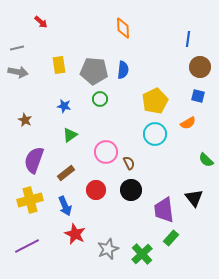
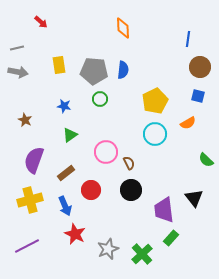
red circle: moved 5 px left
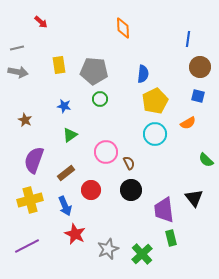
blue semicircle: moved 20 px right, 4 px down
green rectangle: rotated 56 degrees counterclockwise
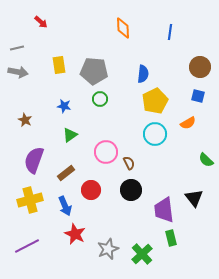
blue line: moved 18 px left, 7 px up
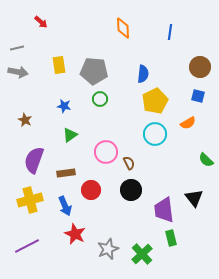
brown rectangle: rotated 30 degrees clockwise
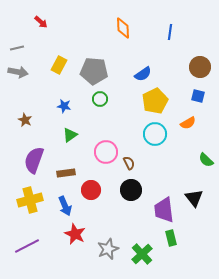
yellow rectangle: rotated 36 degrees clockwise
blue semicircle: rotated 48 degrees clockwise
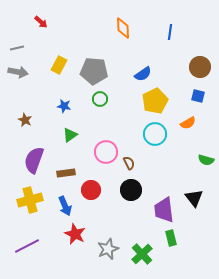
green semicircle: rotated 28 degrees counterclockwise
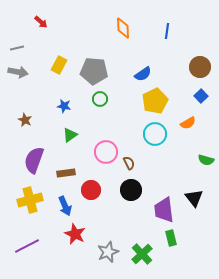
blue line: moved 3 px left, 1 px up
blue square: moved 3 px right; rotated 32 degrees clockwise
gray star: moved 3 px down
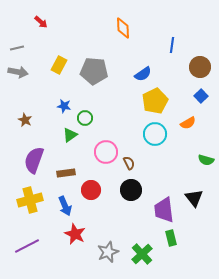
blue line: moved 5 px right, 14 px down
green circle: moved 15 px left, 19 px down
